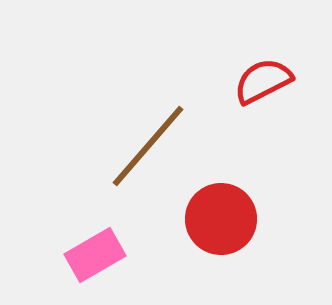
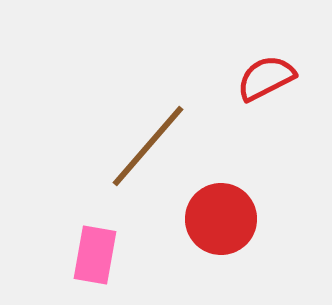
red semicircle: moved 3 px right, 3 px up
pink rectangle: rotated 50 degrees counterclockwise
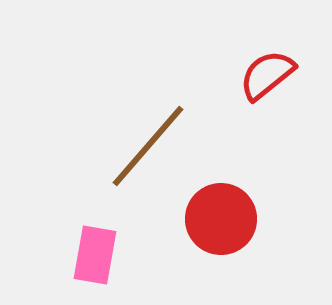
red semicircle: moved 1 px right, 3 px up; rotated 12 degrees counterclockwise
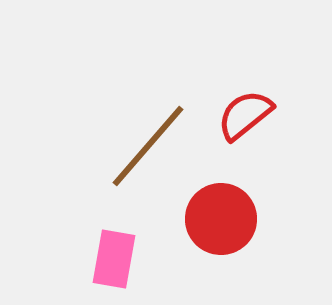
red semicircle: moved 22 px left, 40 px down
pink rectangle: moved 19 px right, 4 px down
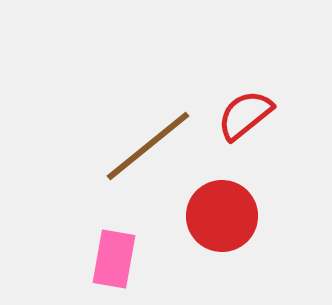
brown line: rotated 10 degrees clockwise
red circle: moved 1 px right, 3 px up
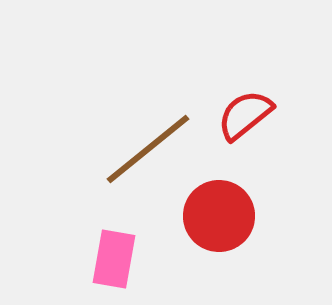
brown line: moved 3 px down
red circle: moved 3 px left
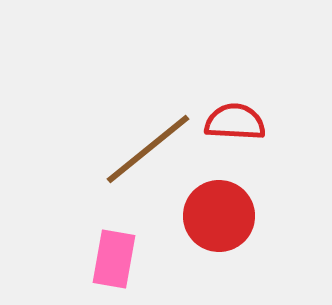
red semicircle: moved 10 px left, 7 px down; rotated 42 degrees clockwise
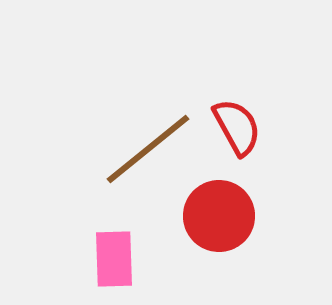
red semicircle: moved 2 px right, 5 px down; rotated 58 degrees clockwise
pink rectangle: rotated 12 degrees counterclockwise
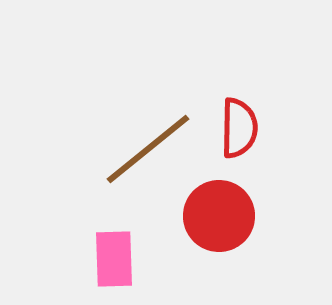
red semicircle: moved 2 px right, 1 px down; rotated 30 degrees clockwise
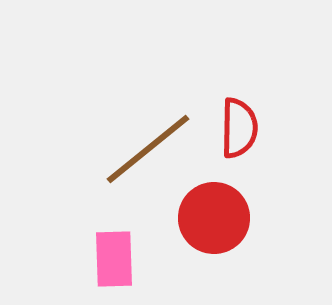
red circle: moved 5 px left, 2 px down
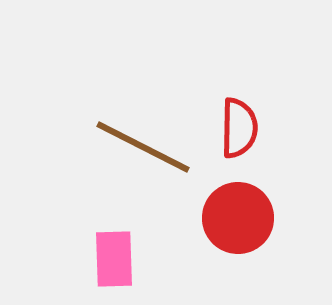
brown line: moved 5 px left, 2 px up; rotated 66 degrees clockwise
red circle: moved 24 px right
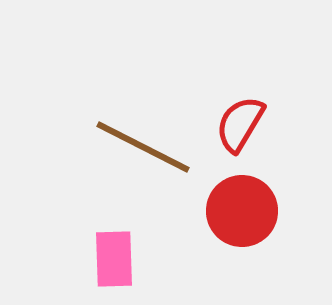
red semicircle: moved 1 px right, 4 px up; rotated 150 degrees counterclockwise
red circle: moved 4 px right, 7 px up
